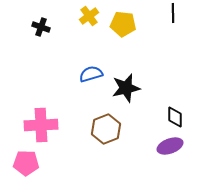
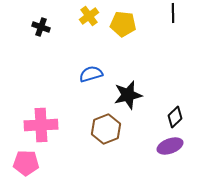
black star: moved 2 px right, 7 px down
black diamond: rotated 45 degrees clockwise
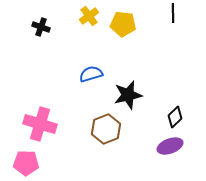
pink cross: moved 1 px left, 1 px up; rotated 20 degrees clockwise
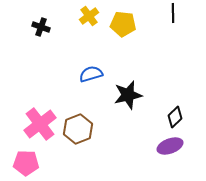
pink cross: rotated 36 degrees clockwise
brown hexagon: moved 28 px left
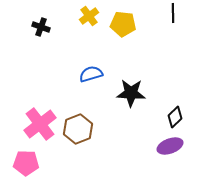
black star: moved 3 px right, 2 px up; rotated 16 degrees clockwise
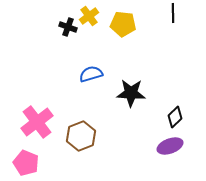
black cross: moved 27 px right
pink cross: moved 3 px left, 2 px up
brown hexagon: moved 3 px right, 7 px down
pink pentagon: rotated 20 degrees clockwise
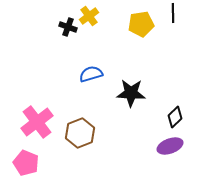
yellow pentagon: moved 18 px right; rotated 15 degrees counterclockwise
brown hexagon: moved 1 px left, 3 px up
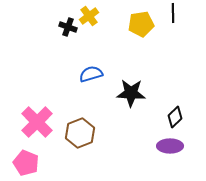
pink cross: rotated 8 degrees counterclockwise
purple ellipse: rotated 20 degrees clockwise
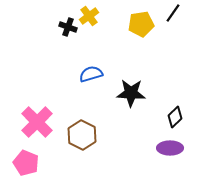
black line: rotated 36 degrees clockwise
brown hexagon: moved 2 px right, 2 px down; rotated 12 degrees counterclockwise
purple ellipse: moved 2 px down
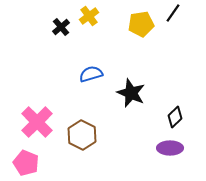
black cross: moved 7 px left; rotated 30 degrees clockwise
black star: rotated 20 degrees clockwise
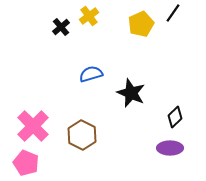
yellow pentagon: rotated 15 degrees counterclockwise
pink cross: moved 4 px left, 4 px down
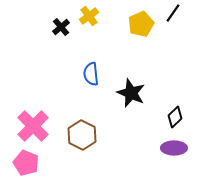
blue semicircle: rotated 80 degrees counterclockwise
purple ellipse: moved 4 px right
